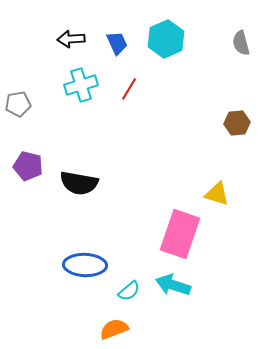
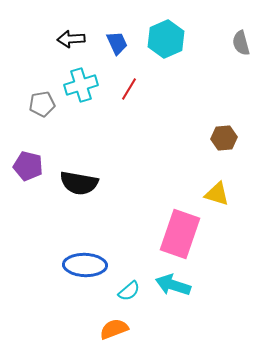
gray pentagon: moved 24 px right
brown hexagon: moved 13 px left, 15 px down
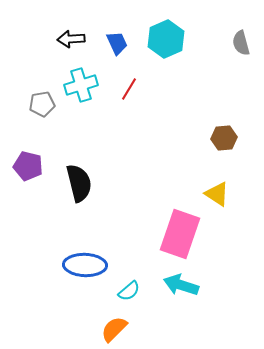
black semicircle: rotated 114 degrees counterclockwise
yellow triangle: rotated 16 degrees clockwise
cyan arrow: moved 8 px right
orange semicircle: rotated 24 degrees counterclockwise
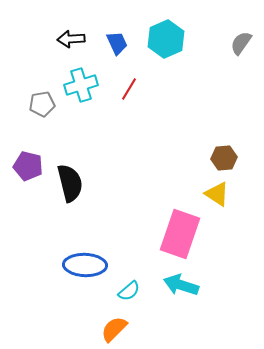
gray semicircle: rotated 50 degrees clockwise
brown hexagon: moved 20 px down
black semicircle: moved 9 px left
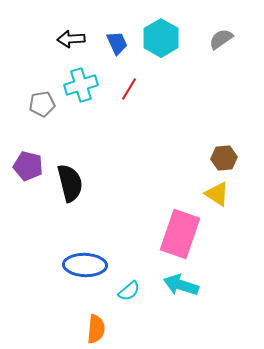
cyan hexagon: moved 5 px left, 1 px up; rotated 6 degrees counterclockwise
gray semicircle: moved 20 px left, 4 px up; rotated 20 degrees clockwise
orange semicircle: moved 18 px left; rotated 140 degrees clockwise
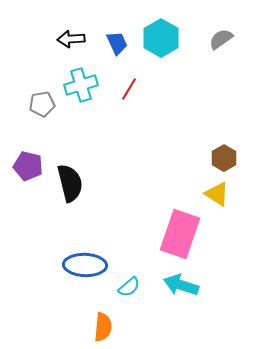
brown hexagon: rotated 25 degrees counterclockwise
cyan semicircle: moved 4 px up
orange semicircle: moved 7 px right, 2 px up
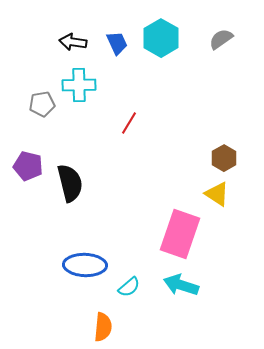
black arrow: moved 2 px right, 3 px down; rotated 12 degrees clockwise
cyan cross: moved 2 px left; rotated 16 degrees clockwise
red line: moved 34 px down
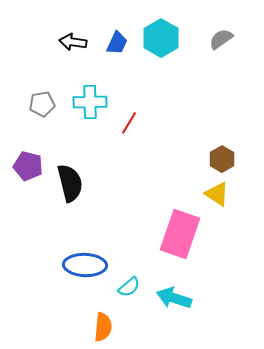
blue trapezoid: rotated 50 degrees clockwise
cyan cross: moved 11 px right, 17 px down
brown hexagon: moved 2 px left, 1 px down
cyan arrow: moved 7 px left, 13 px down
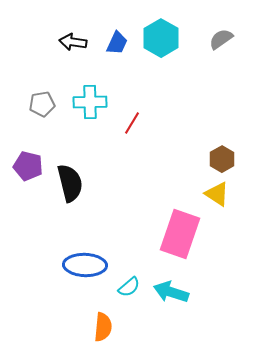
red line: moved 3 px right
cyan arrow: moved 3 px left, 6 px up
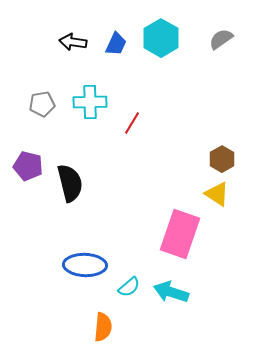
blue trapezoid: moved 1 px left, 1 px down
